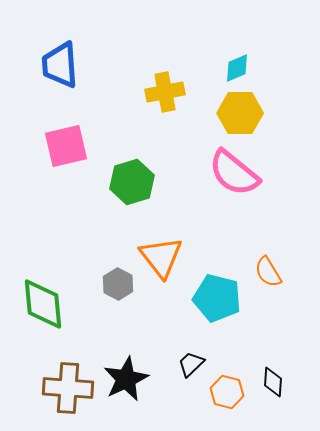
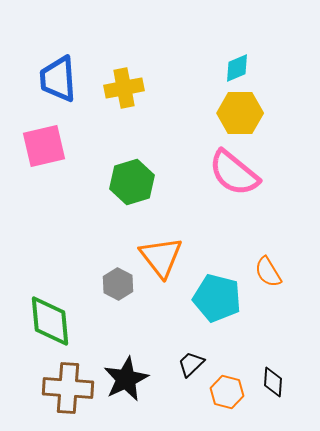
blue trapezoid: moved 2 px left, 14 px down
yellow cross: moved 41 px left, 4 px up
pink square: moved 22 px left
green diamond: moved 7 px right, 17 px down
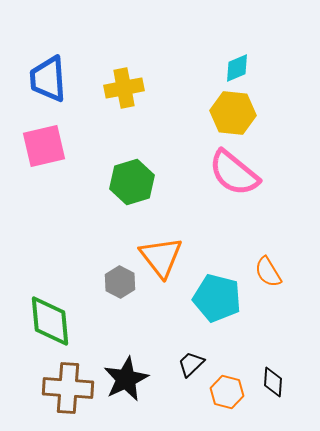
blue trapezoid: moved 10 px left
yellow hexagon: moved 7 px left; rotated 6 degrees clockwise
gray hexagon: moved 2 px right, 2 px up
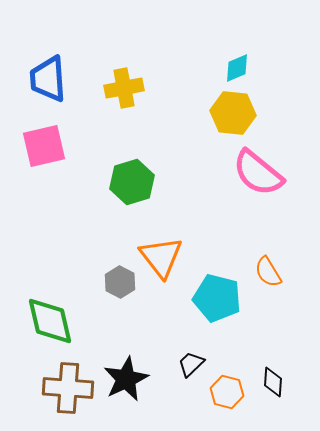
pink semicircle: moved 24 px right
green diamond: rotated 8 degrees counterclockwise
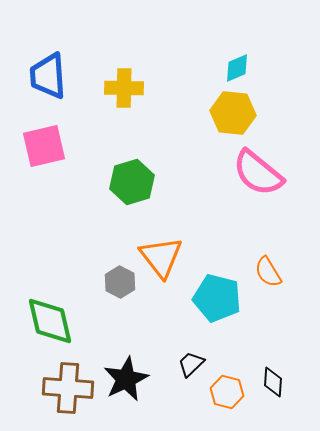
blue trapezoid: moved 3 px up
yellow cross: rotated 12 degrees clockwise
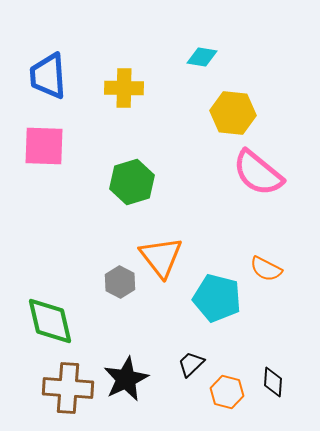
cyan diamond: moved 35 px left, 11 px up; rotated 32 degrees clockwise
pink square: rotated 15 degrees clockwise
orange semicircle: moved 2 px left, 3 px up; rotated 32 degrees counterclockwise
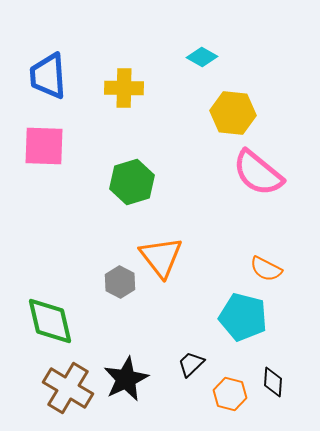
cyan diamond: rotated 20 degrees clockwise
cyan pentagon: moved 26 px right, 19 px down
brown cross: rotated 27 degrees clockwise
orange hexagon: moved 3 px right, 2 px down
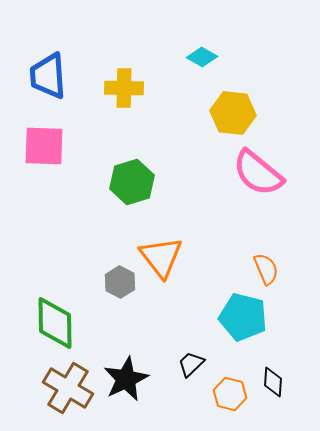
orange semicircle: rotated 140 degrees counterclockwise
green diamond: moved 5 px right, 2 px down; rotated 12 degrees clockwise
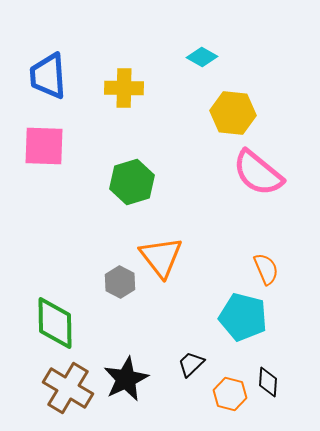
black diamond: moved 5 px left
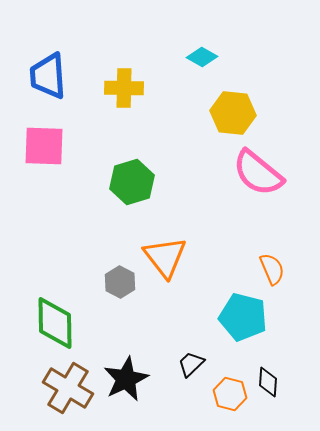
orange triangle: moved 4 px right
orange semicircle: moved 6 px right
